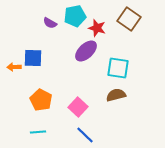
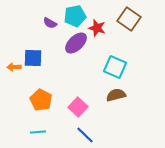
purple ellipse: moved 10 px left, 8 px up
cyan square: moved 3 px left, 1 px up; rotated 15 degrees clockwise
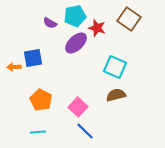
blue square: rotated 12 degrees counterclockwise
blue line: moved 4 px up
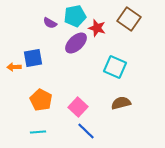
brown semicircle: moved 5 px right, 8 px down
blue line: moved 1 px right
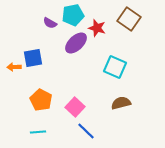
cyan pentagon: moved 2 px left, 1 px up
pink square: moved 3 px left
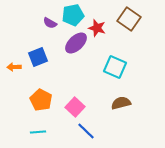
blue square: moved 5 px right, 1 px up; rotated 12 degrees counterclockwise
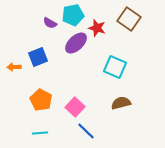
cyan line: moved 2 px right, 1 px down
